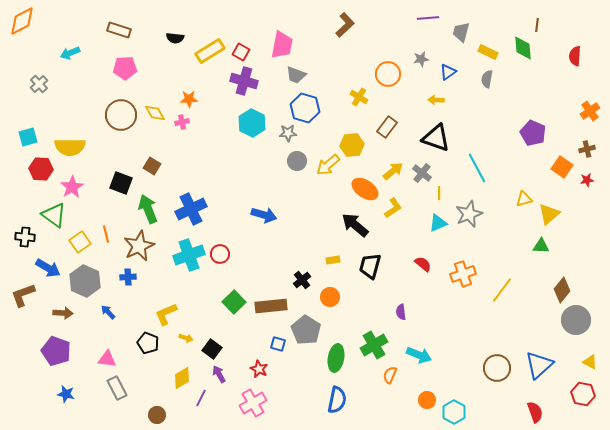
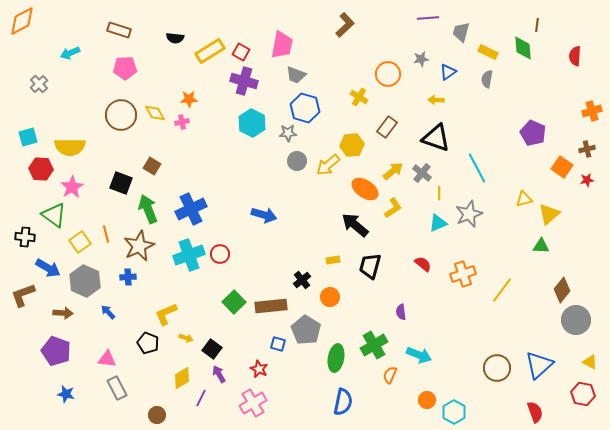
orange cross at (590, 111): moved 2 px right; rotated 18 degrees clockwise
blue semicircle at (337, 400): moved 6 px right, 2 px down
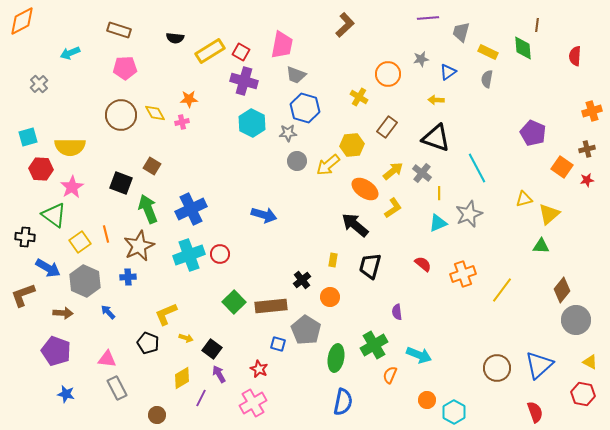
yellow rectangle at (333, 260): rotated 72 degrees counterclockwise
purple semicircle at (401, 312): moved 4 px left
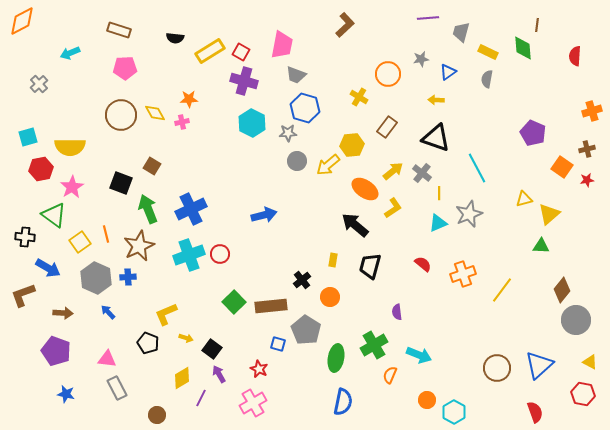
red hexagon at (41, 169): rotated 15 degrees counterclockwise
blue arrow at (264, 215): rotated 30 degrees counterclockwise
gray hexagon at (85, 281): moved 11 px right, 3 px up
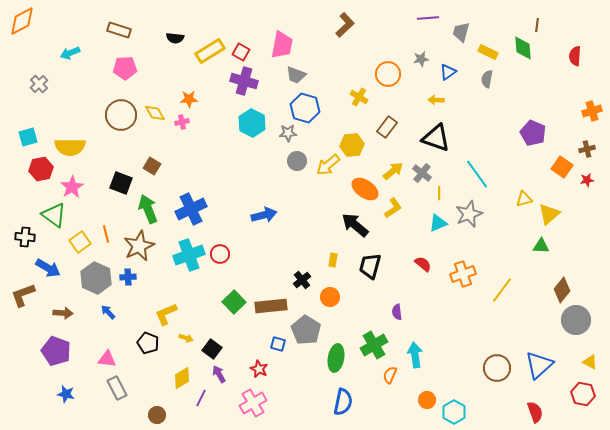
cyan line at (477, 168): moved 6 px down; rotated 8 degrees counterclockwise
cyan arrow at (419, 355): moved 4 px left; rotated 120 degrees counterclockwise
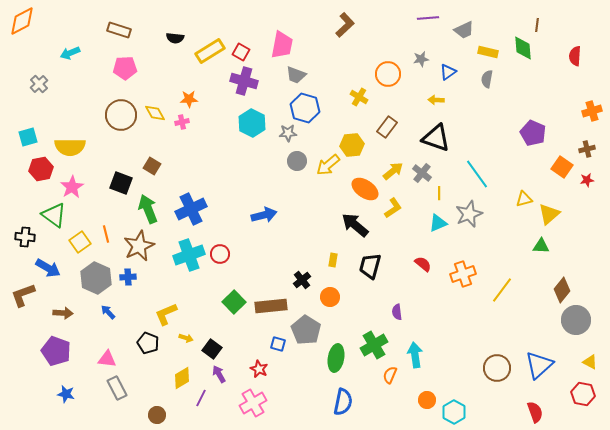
gray trapezoid at (461, 32): moved 3 px right, 2 px up; rotated 130 degrees counterclockwise
yellow rectangle at (488, 52): rotated 12 degrees counterclockwise
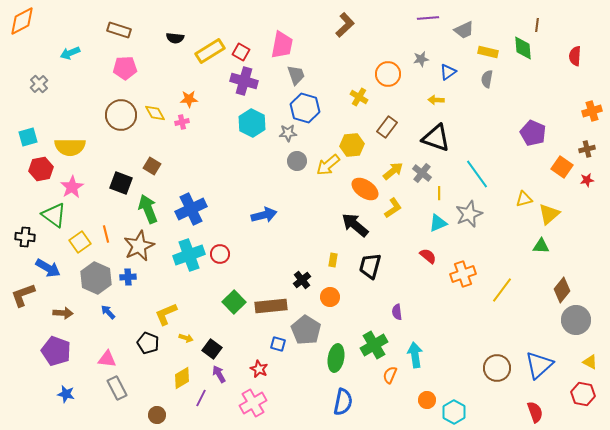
gray trapezoid at (296, 75): rotated 130 degrees counterclockwise
red semicircle at (423, 264): moved 5 px right, 8 px up
